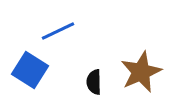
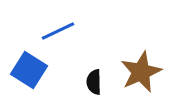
blue square: moved 1 px left
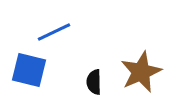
blue line: moved 4 px left, 1 px down
blue square: rotated 18 degrees counterclockwise
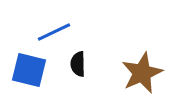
brown star: moved 1 px right, 1 px down
black semicircle: moved 16 px left, 18 px up
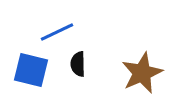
blue line: moved 3 px right
blue square: moved 2 px right
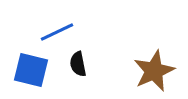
black semicircle: rotated 10 degrees counterclockwise
brown star: moved 12 px right, 2 px up
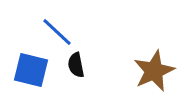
blue line: rotated 68 degrees clockwise
black semicircle: moved 2 px left, 1 px down
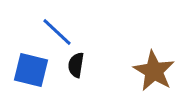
black semicircle: rotated 20 degrees clockwise
brown star: rotated 18 degrees counterclockwise
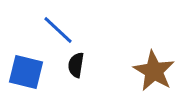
blue line: moved 1 px right, 2 px up
blue square: moved 5 px left, 2 px down
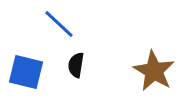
blue line: moved 1 px right, 6 px up
